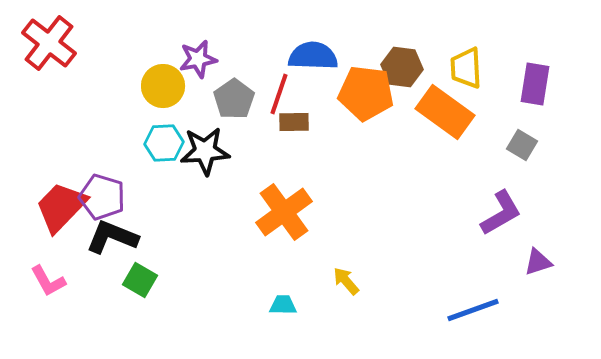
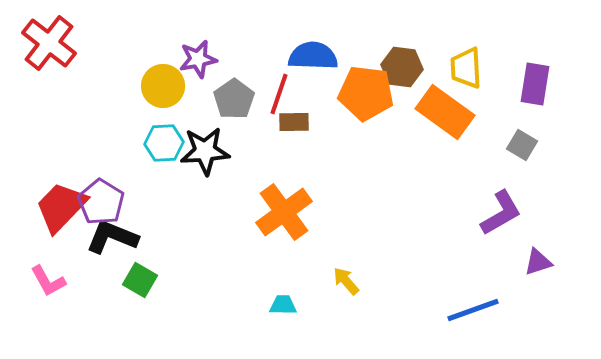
purple pentagon: moved 1 px left, 5 px down; rotated 15 degrees clockwise
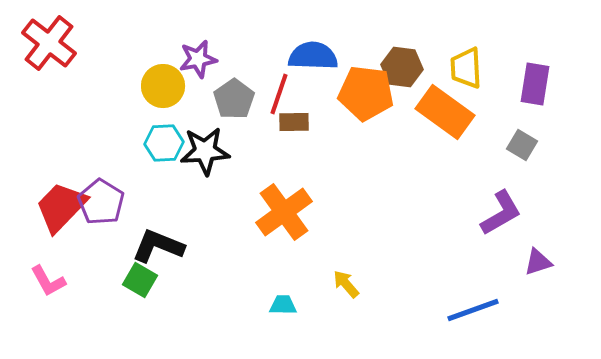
black L-shape: moved 46 px right, 9 px down
yellow arrow: moved 3 px down
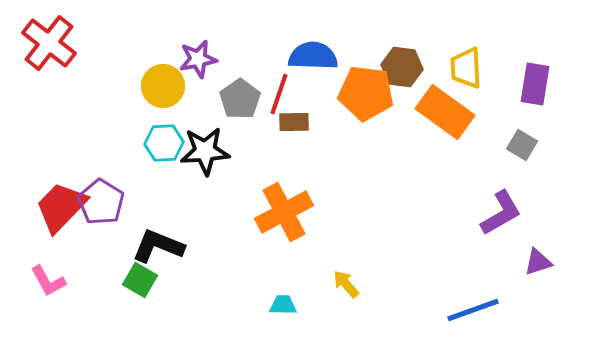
gray pentagon: moved 6 px right
orange cross: rotated 8 degrees clockwise
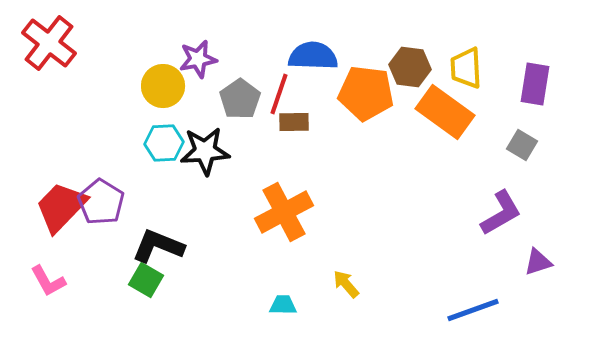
brown hexagon: moved 8 px right
green square: moved 6 px right
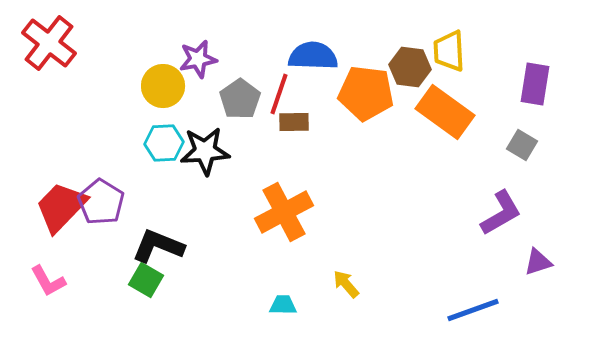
yellow trapezoid: moved 17 px left, 17 px up
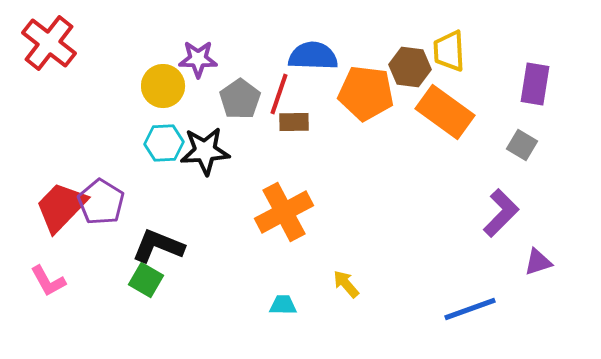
purple star: rotated 12 degrees clockwise
purple L-shape: rotated 15 degrees counterclockwise
blue line: moved 3 px left, 1 px up
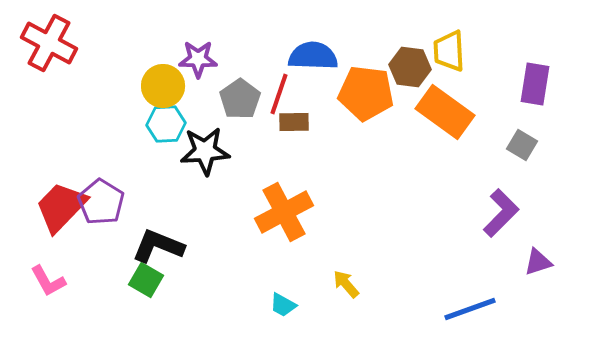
red cross: rotated 10 degrees counterclockwise
cyan hexagon: moved 2 px right, 19 px up
cyan trapezoid: rotated 152 degrees counterclockwise
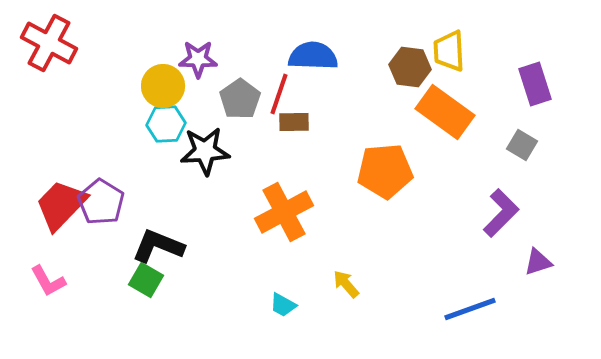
purple rectangle: rotated 27 degrees counterclockwise
orange pentagon: moved 19 px right, 78 px down; rotated 12 degrees counterclockwise
red trapezoid: moved 2 px up
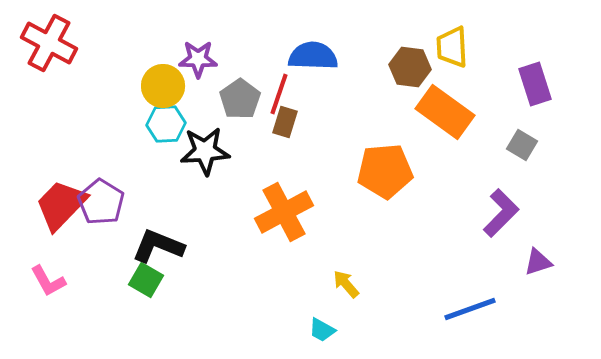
yellow trapezoid: moved 3 px right, 4 px up
brown rectangle: moved 9 px left; rotated 72 degrees counterclockwise
cyan trapezoid: moved 39 px right, 25 px down
